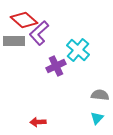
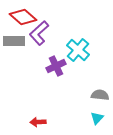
red diamond: moved 1 px left, 3 px up
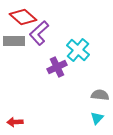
purple cross: moved 1 px right, 1 px down
red arrow: moved 23 px left
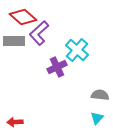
cyan cross: moved 1 px left
